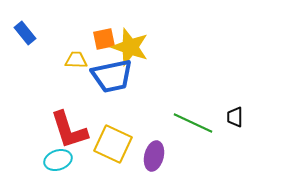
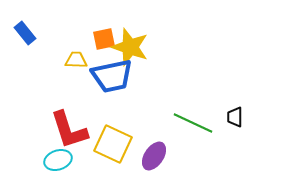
purple ellipse: rotated 20 degrees clockwise
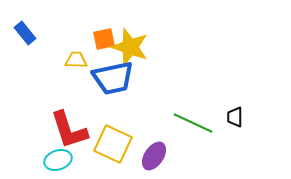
blue trapezoid: moved 1 px right, 2 px down
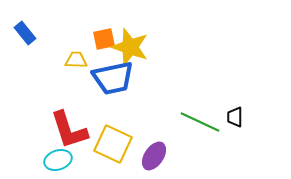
green line: moved 7 px right, 1 px up
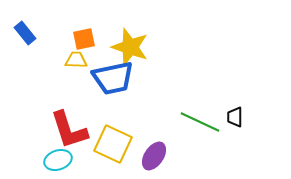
orange square: moved 20 px left
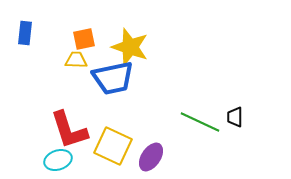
blue rectangle: rotated 45 degrees clockwise
yellow square: moved 2 px down
purple ellipse: moved 3 px left, 1 px down
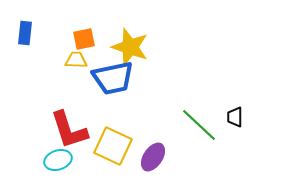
green line: moved 1 px left, 3 px down; rotated 18 degrees clockwise
purple ellipse: moved 2 px right
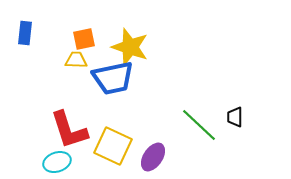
cyan ellipse: moved 1 px left, 2 px down
